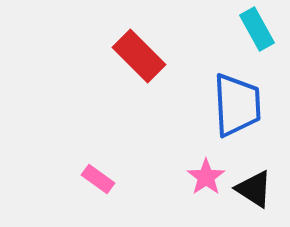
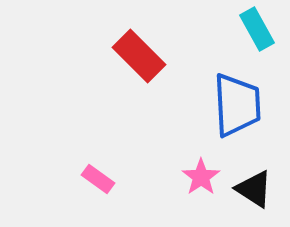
pink star: moved 5 px left
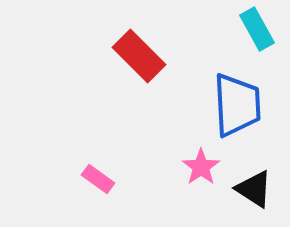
pink star: moved 10 px up
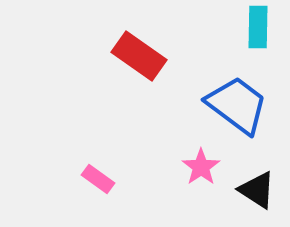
cyan rectangle: moved 1 px right, 2 px up; rotated 30 degrees clockwise
red rectangle: rotated 10 degrees counterclockwise
blue trapezoid: rotated 50 degrees counterclockwise
black triangle: moved 3 px right, 1 px down
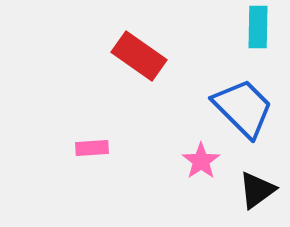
blue trapezoid: moved 6 px right, 3 px down; rotated 8 degrees clockwise
pink star: moved 6 px up
pink rectangle: moved 6 px left, 31 px up; rotated 40 degrees counterclockwise
black triangle: rotated 51 degrees clockwise
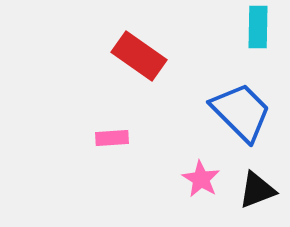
blue trapezoid: moved 2 px left, 4 px down
pink rectangle: moved 20 px right, 10 px up
pink star: moved 18 px down; rotated 6 degrees counterclockwise
black triangle: rotated 15 degrees clockwise
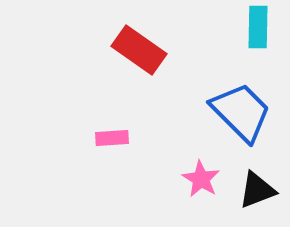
red rectangle: moved 6 px up
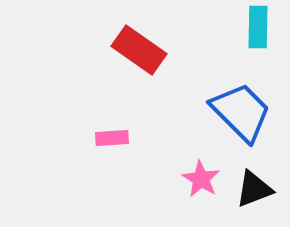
black triangle: moved 3 px left, 1 px up
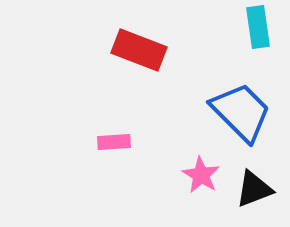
cyan rectangle: rotated 9 degrees counterclockwise
red rectangle: rotated 14 degrees counterclockwise
pink rectangle: moved 2 px right, 4 px down
pink star: moved 4 px up
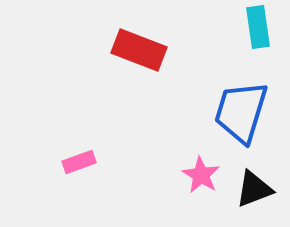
blue trapezoid: rotated 118 degrees counterclockwise
pink rectangle: moved 35 px left, 20 px down; rotated 16 degrees counterclockwise
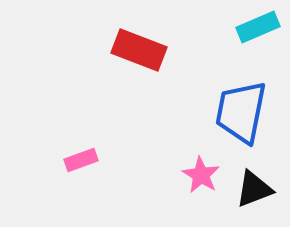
cyan rectangle: rotated 75 degrees clockwise
blue trapezoid: rotated 6 degrees counterclockwise
pink rectangle: moved 2 px right, 2 px up
